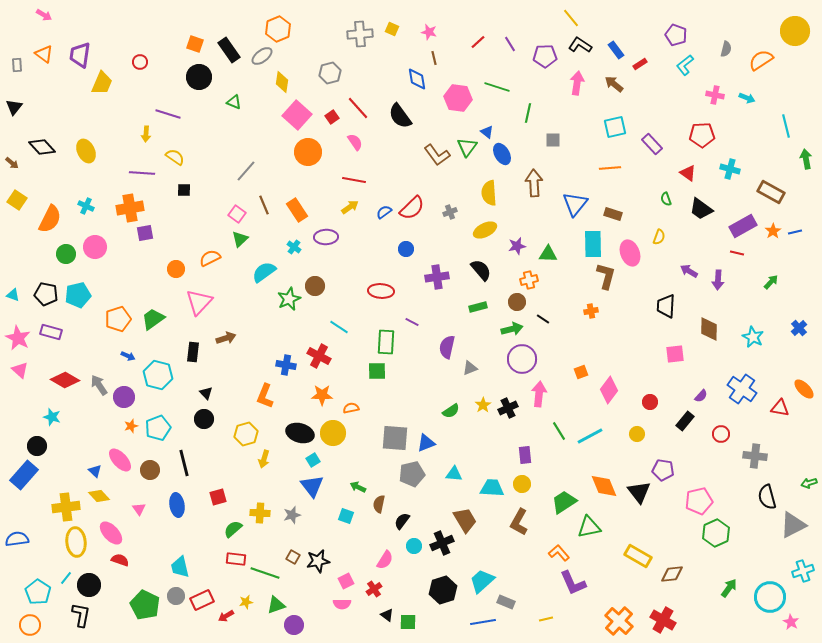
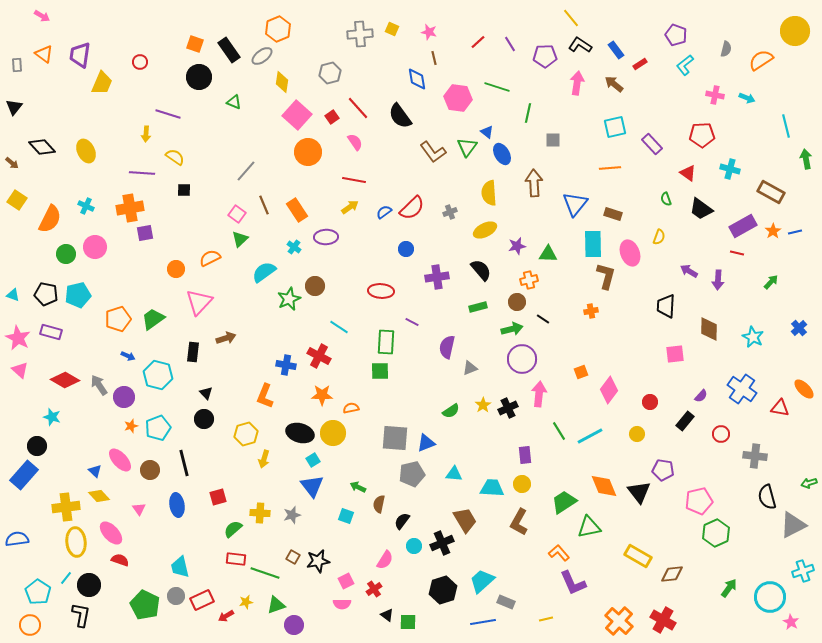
pink arrow at (44, 15): moved 2 px left, 1 px down
brown L-shape at (437, 155): moved 4 px left, 3 px up
green square at (377, 371): moved 3 px right
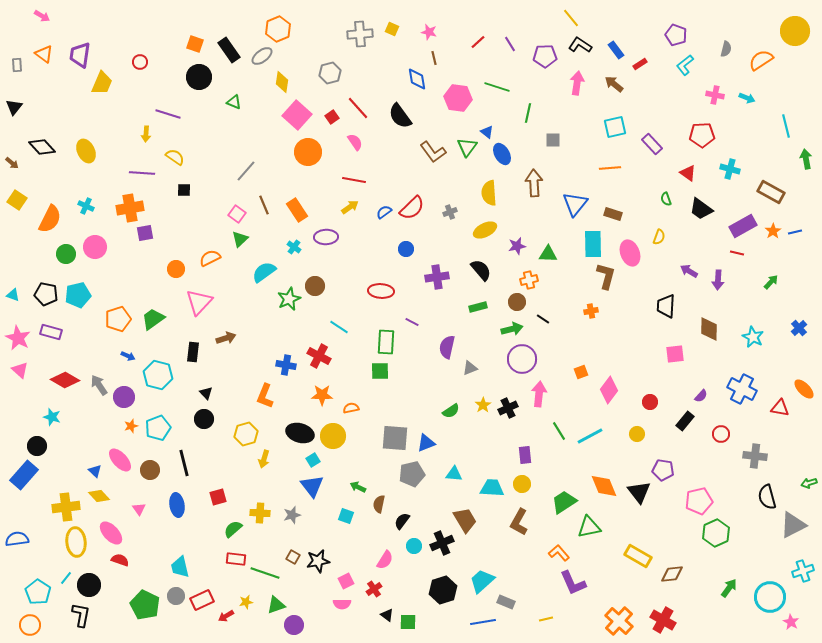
blue cross at (742, 389): rotated 8 degrees counterclockwise
yellow circle at (333, 433): moved 3 px down
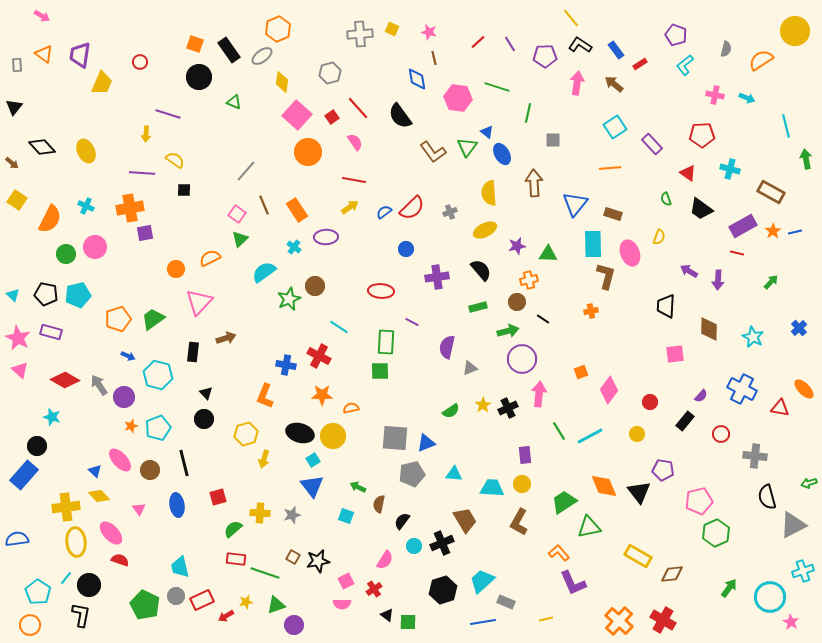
cyan square at (615, 127): rotated 20 degrees counterclockwise
yellow semicircle at (175, 157): moved 3 px down
cyan triangle at (13, 295): rotated 24 degrees clockwise
green arrow at (512, 329): moved 4 px left, 2 px down
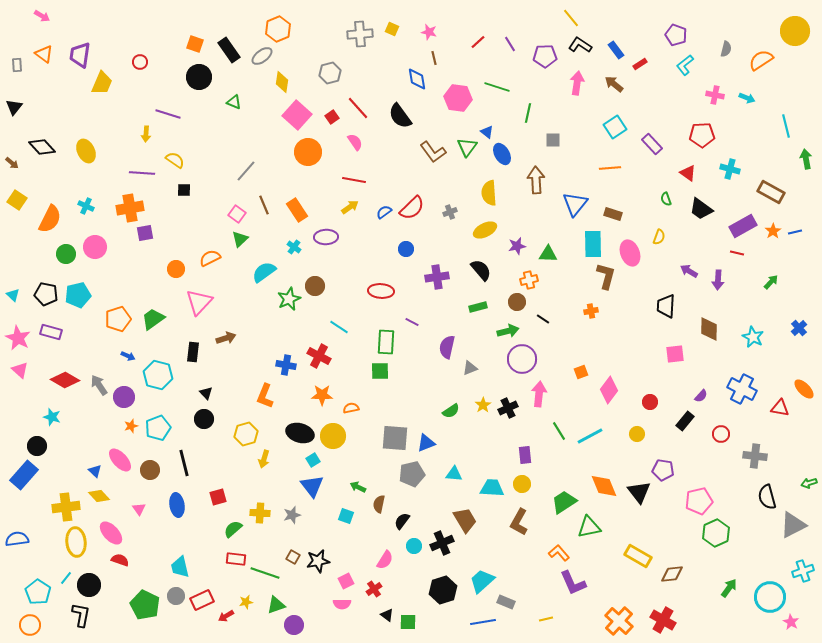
brown arrow at (534, 183): moved 2 px right, 3 px up
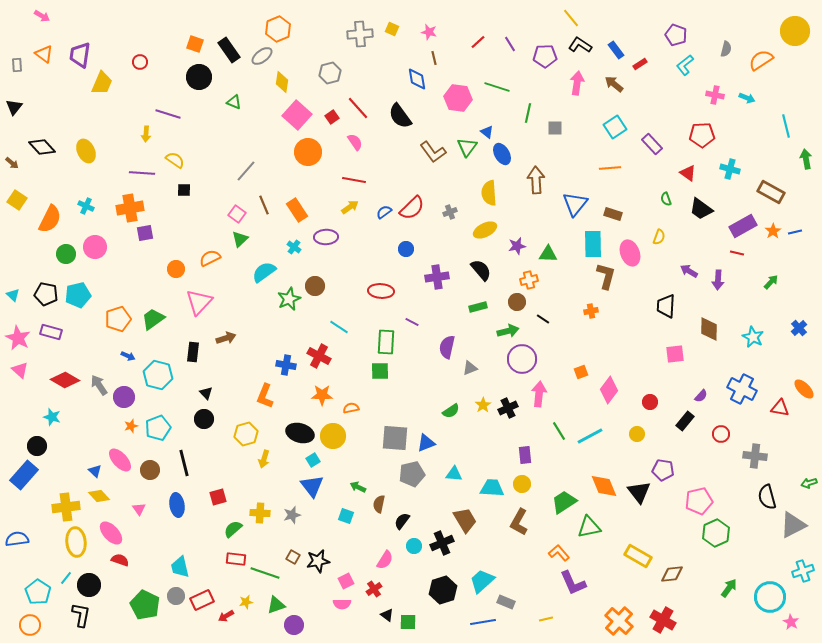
gray square at (553, 140): moved 2 px right, 12 px up
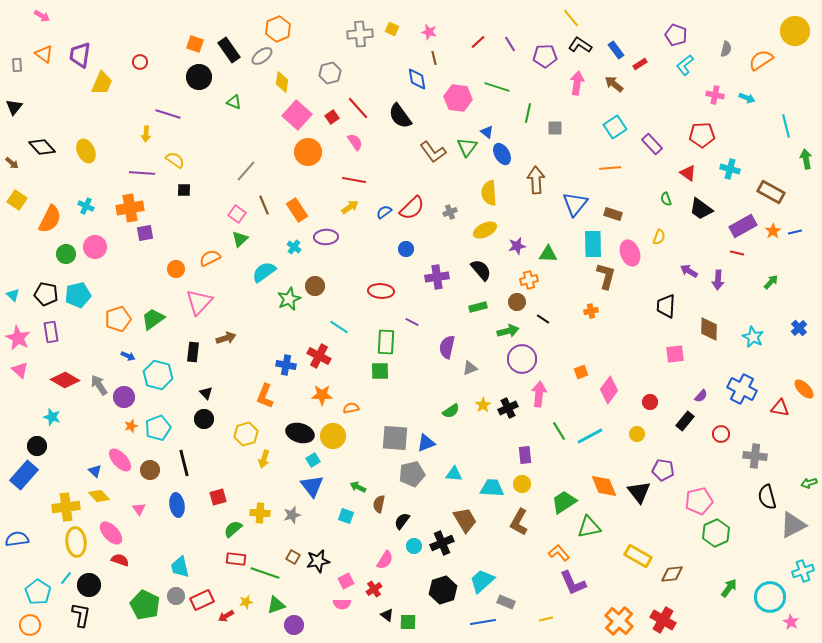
purple rectangle at (51, 332): rotated 65 degrees clockwise
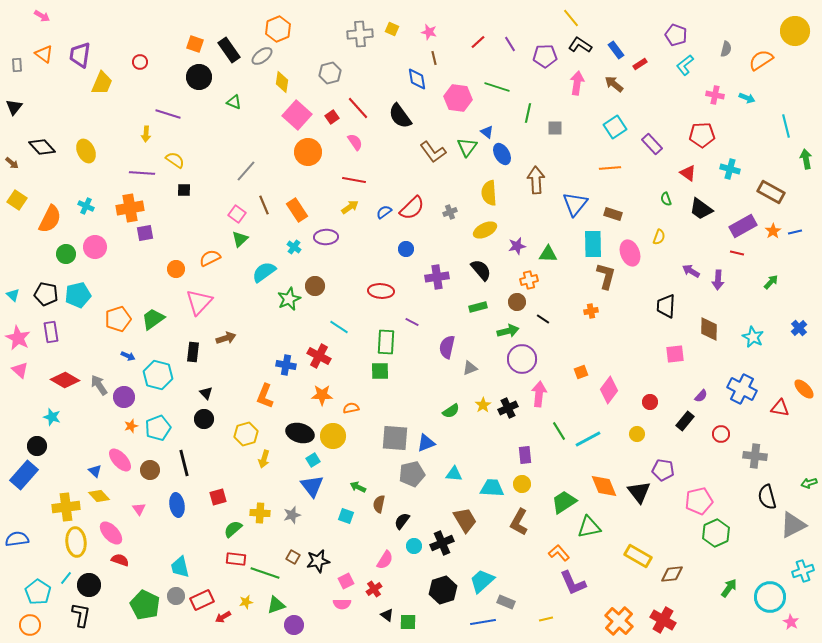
purple arrow at (689, 271): moved 2 px right
cyan line at (590, 436): moved 2 px left, 3 px down
red arrow at (226, 616): moved 3 px left, 1 px down
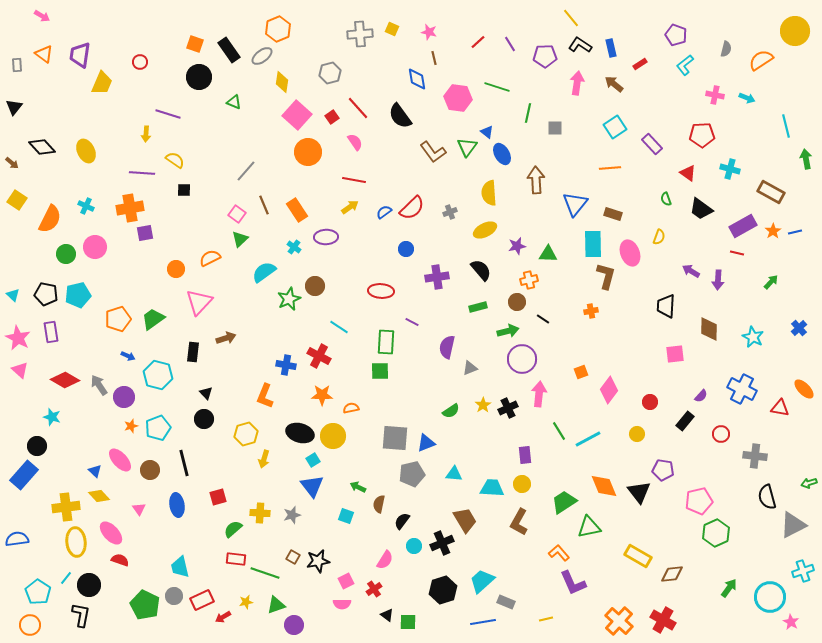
blue rectangle at (616, 50): moved 5 px left, 2 px up; rotated 24 degrees clockwise
gray circle at (176, 596): moved 2 px left
